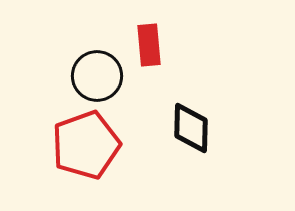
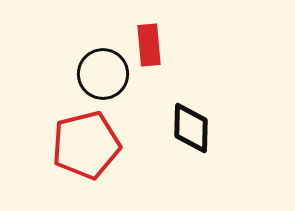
black circle: moved 6 px right, 2 px up
red pentagon: rotated 6 degrees clockwise
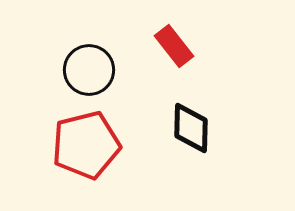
red rectangle: moved 25 px right, 1 px down; rotated 33 degrees counterclockwise
black circle: moved 14 px left, 4 px up
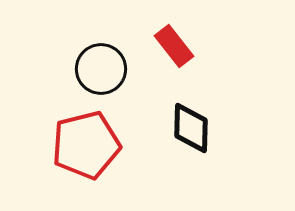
black circle: moved 12 px right, 1 px up
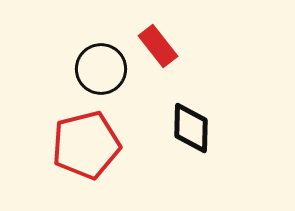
red rectangle: moved 16 px left
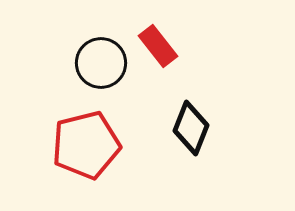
black circle: moved 6 px up
black diamond: rotated 20 degrees clockwise
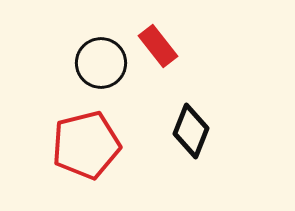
black diamond: moved 3 px down
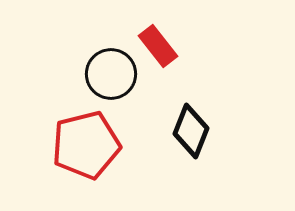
black circle: moved 10 px right, 11 px down
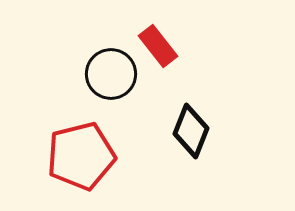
red pentagon: moved 5 px left, 11 px down
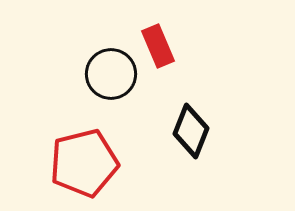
red rectangle: rotated 15 degrees clockwise
red pentagon: moved 3 px right, 7 px down
